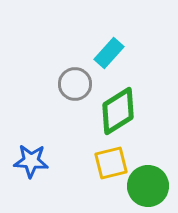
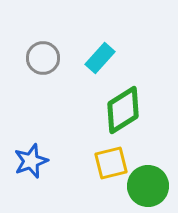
cyan rectangle: moved 9 px left, 5 px down
gray circle: moved 32 px left, 26 px up
green diamond: moved 5 px right, 1 px up
blue star: rotated 24 degrees counterclockwise
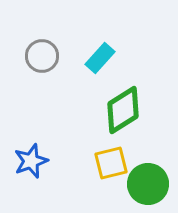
gray circle: moved 1 px left, 2 px up
green circle: moved 2 px up
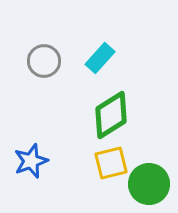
gray circle: moved 2 px right, 5 px down
green diamond: moved 12 px left, 5 px down
green circle: moved 1 px right
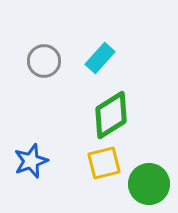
yellow square: moved 7 px left
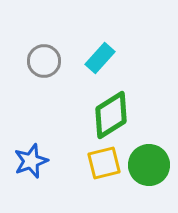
green circle: moved 19 px up
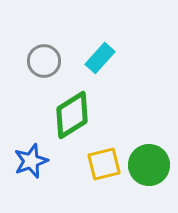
green diamond: moved 39 px left
yellow square: moved 1 px down
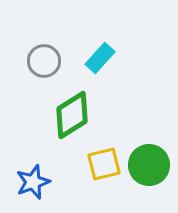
blue star: moved 2 px right, 21 px down
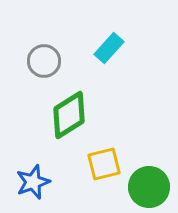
cyan rectangle: moved 9 px right, 10 px up
green diamond: moved 3 px left
green circle: moved 22 px down
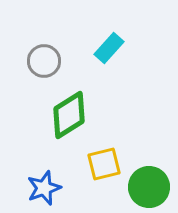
blue star: moved 11 px right, 6 px down
